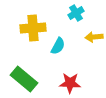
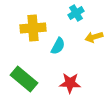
yellow arrow: rotated 12 degrees counterclockwise
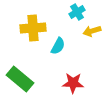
cyan cross: moved 1 px right, 1 px up
yellow arrow: moved 2 px left, 6 px up
green rectangle: moved 4 px left
red star: moved 3 px right
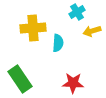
cyan semicircle: moved 3 px up; rotated 24 degrees counterclockwise
green rectangle: rotated 16 degrees clockwise
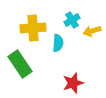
cyan cross: moved 5 px left, 8 px down
green rectangle: moved 15 px up
red star: rotated 20 degrees counterclockwise
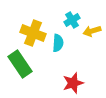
yellow cross: moved 5 px down; rotated 25 degrees clockwise
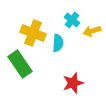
cyan cross: rotated 21 degrees counterclockwise
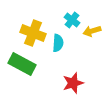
green rectangle: moved 2 px right; rotated 28 degrees counterclockwise
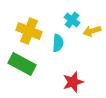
yellow cross: moved 4 px left, 2 px up
red star: moved 1 px up
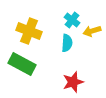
cyan semicircle: moved 9 px right
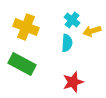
yellow cross: moved 3 px left, 4 px up
